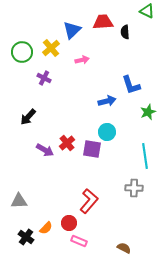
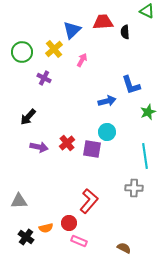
yellow cross: moved 3 px right, 1 px down
pink arrow: rotated 48 degrees counterclockwise
purple arrow: moved 6 px left, 3 px up; rotated 18 degrees counterclockwise
orange semicircle: rotated 32 degrees clockwise
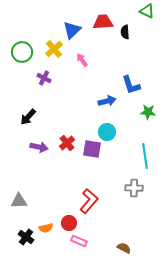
pink arrow: rotated 64 degrees counterclockwise
green star: rotated 28 degrees clockwise
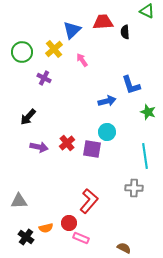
green star: rotated 14 degrees clockwise
pink rectangle: moved 2 px right, 3 px up
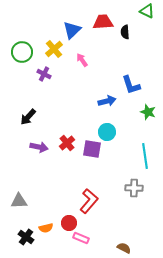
purple cross: moved 4 px up
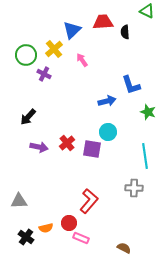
green circle: moved 4 px right, 3 px down
cyan circle: moved 1 px right
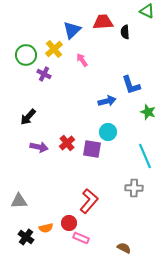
cyan line: rotated 15 degrees counterclockwise
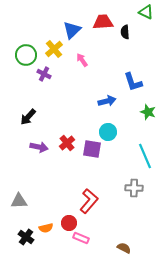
green triangle: moved 1 px left, 1 px down
blue L-shape: moved 2 px right, 3 px up
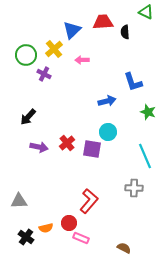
pink arrow: rotated 56 degrees counterclockwise
